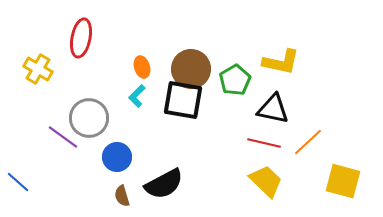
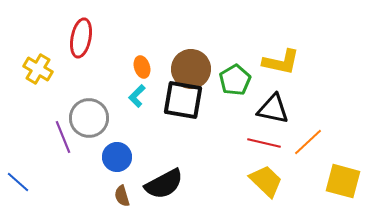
purple line: rotated 32 degrees clockwise
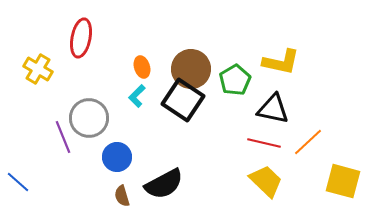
black square: rotated 24 degrees clockwise
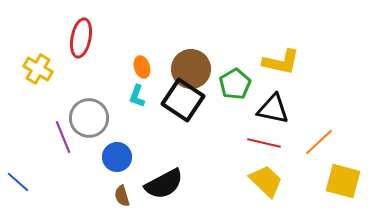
green pentagon: moved 4 px down
cyan L-shape: rotated 25 degrees counterclockwise
orange line: moved 11 px right
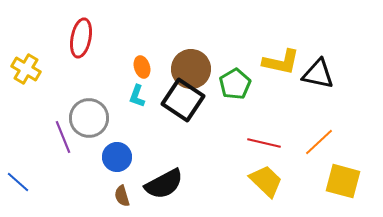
yellow cross: moved 12 px left
black triangle: moved 45 px right, 35 px up
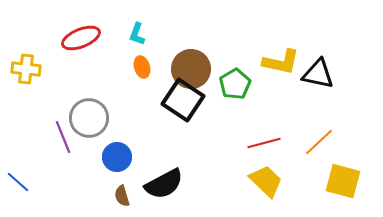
red ellipse: rotated 57 degrees clockwise
yellow cross: rotated 24 degrees counterclockwise
cyan L-shape: moved 62 px up
red line: rotated 28 degrees counterclockwise
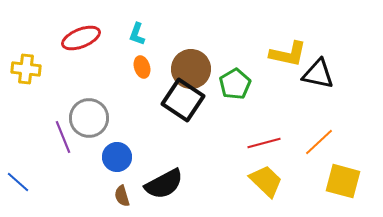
yellow L-shape: moved 7 px right, 8 px up
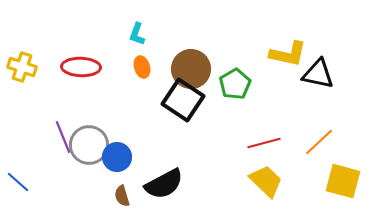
red ellipse: moved 29 px down; rotated 24 degrees clockwise
yellow cross: moved 4 px left, 2 px up; rotated 12 degrees clockwise
gray circle: moved 27 px down
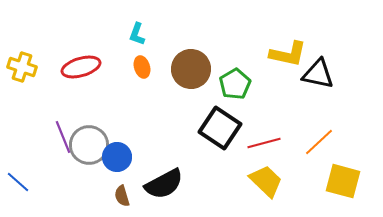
red ellipse: rotated 18 degrees counterclockwise
black square: moved 37 px right, 28 px down
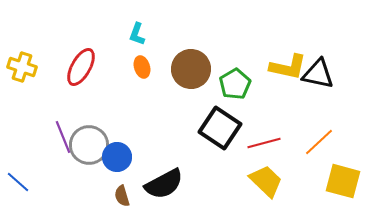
yellow L-shape: moved 13 px down
red ellipse: rotated 45 degrees counterclockwise
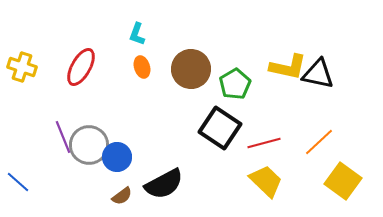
yellow square: rotated 21 degrees clockwise
brown semicircle: rotated 110 degrees counterclockwise
